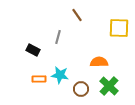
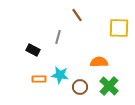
brown circle: moved 1 px left, 2 px up
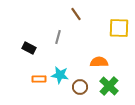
brown line: moved 1 px left, 1 px up
black rectangle: moved 4 px left, 2 px up
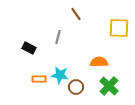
brown circle: moved 4 px left
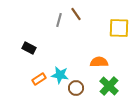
gray line: moved 1 px right, 17 px up
orange rectangle: rotated 32 degrees counterclockwise
brown circle: moved 1 px down
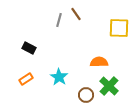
cyan star: moved 1 px left, 2 px down; rotated 24 degrees clockwise
orange rectangle: moved 13 px left
brown circle: moved 10 px right, 7 px down
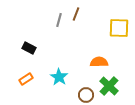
brown line: rotated 56 degrees clockwise
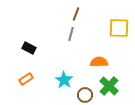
gray line: moved 12 px right, 14 px down
cyan star: moved 5 px right, 3 px down
brown circle: moved 1 px left
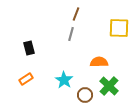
black rectangle: rotated 48 degrees clockwise
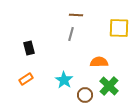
brown line: moved 1 px down; rotated 72 degrees clockwise
